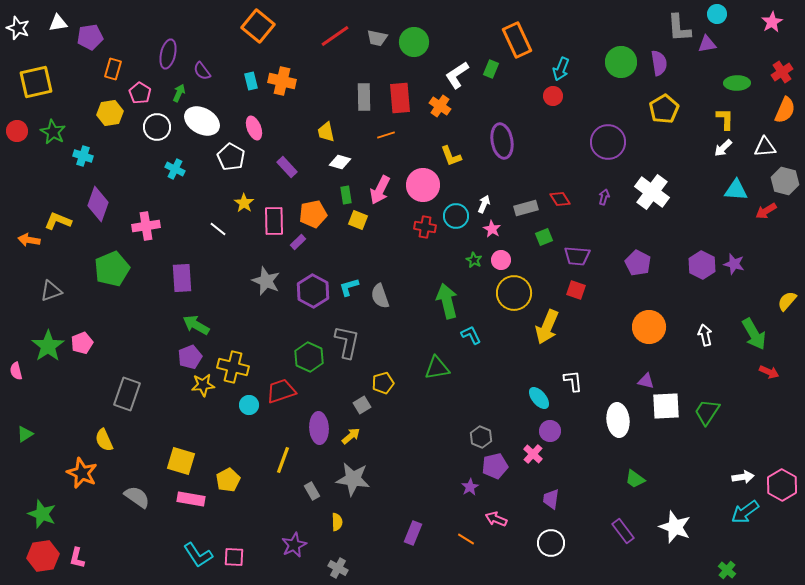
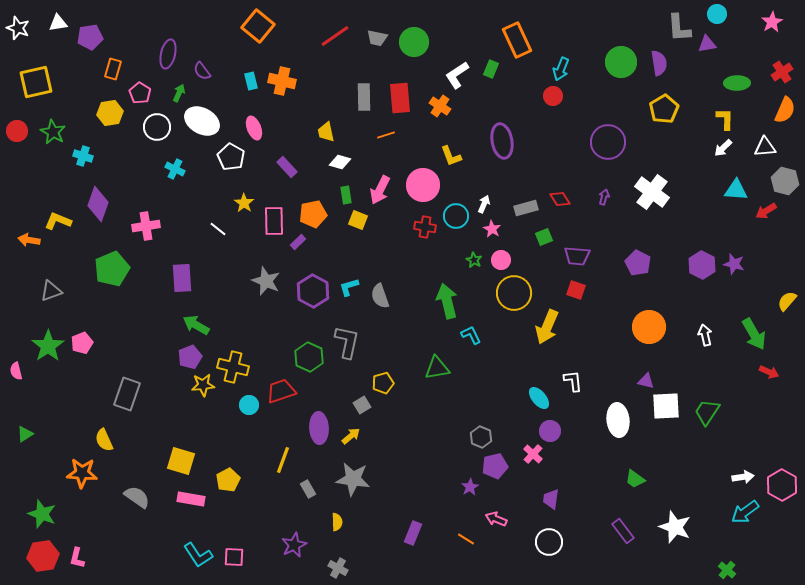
orange star at (82, 473): rotated 20 degrees counterclockwise
gray rectangle at (312, 491): moved 4 px left, 2 px up
white circle at (551, 543): moved 2 px left, 1 px up
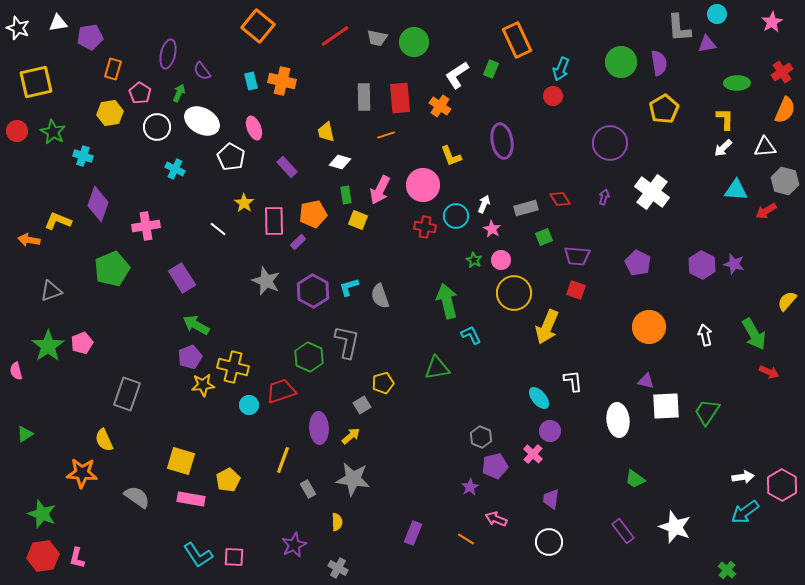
purple circle at (608, 142): moved 2 px right, 1 px down
purple rectangle at (182, 278): rotated 28 degrees counterclockwise
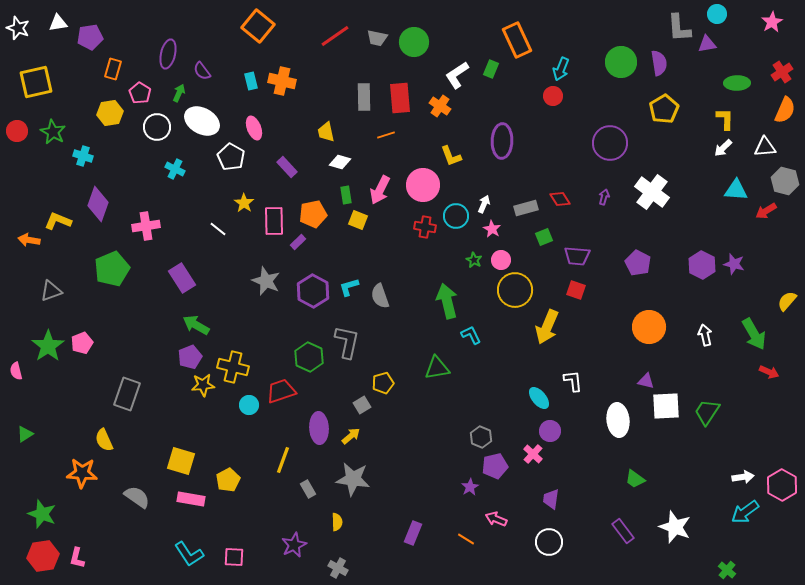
purple ellipse at (502, 141): rotated 12 degrees clockwise
yellow circle at (514, 293): moved 1 px right, 3 px up
cyan L-shape at (198, 555): moved 9 px left, 1 px up
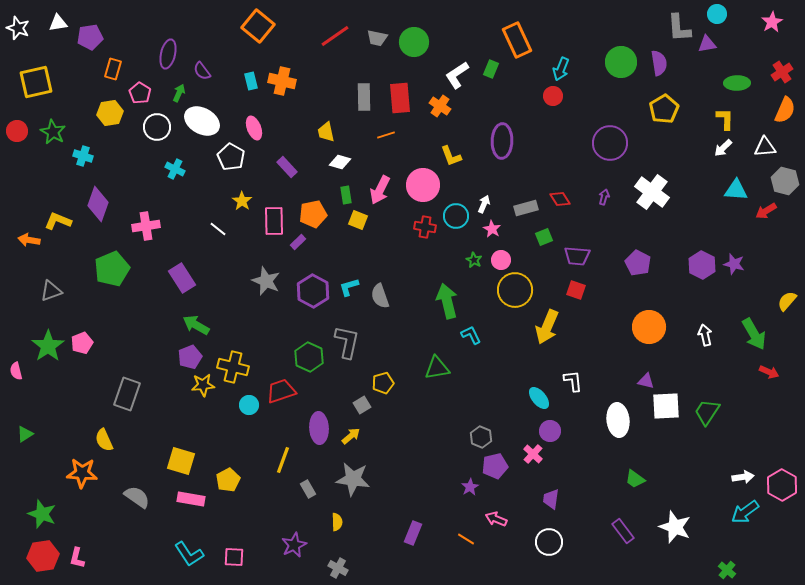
yellow star at (244, 203): moved 2 px left, 2 px up
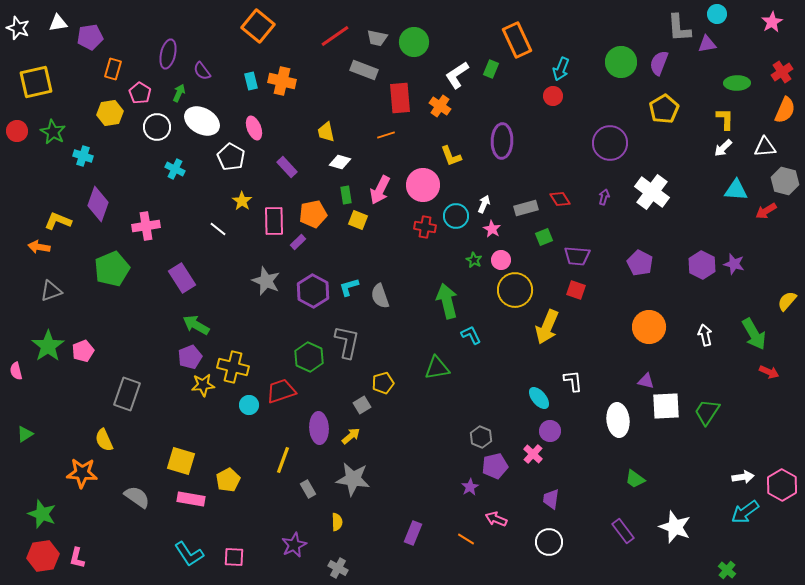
purple semicircle at (659, 63): rotated 150 degrees counterclockwise
gray rectangle at (364, 97): moved 27 px up; rotated 68 degrees counterclockwise
orange arrow at (29, 240): moved 10 px right, 7 px down
purple pentagon at (638, 263): moved 2 px right
pink pentagon at (82, 343): moved 1 px right, 8 px down
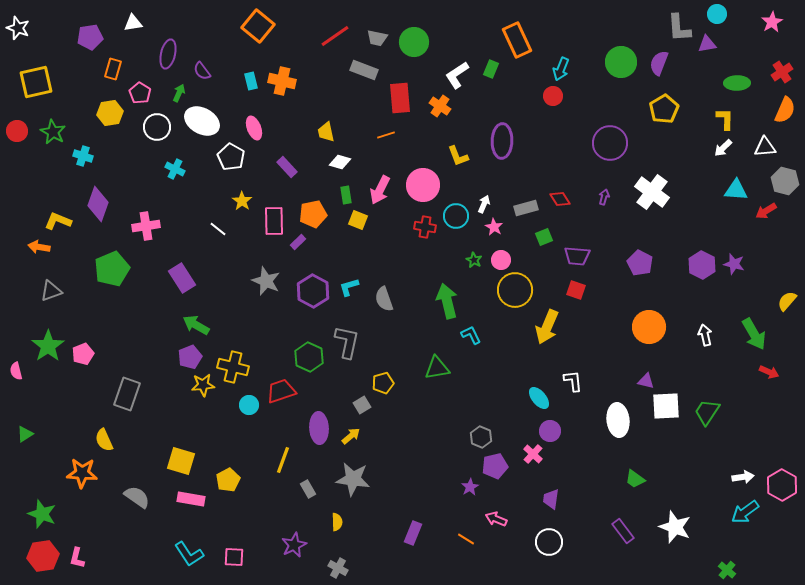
white triangle at (58, 23): moved 75 px right
yellow L-shape at (451, 156): moved 7 px right
pink star at (492, 229): moved 2 px right, 2 px up
gray semicircle at (380, 296): moved 4 px right, 3 px down
pink pentagon at (83, 351): moved 3 px down
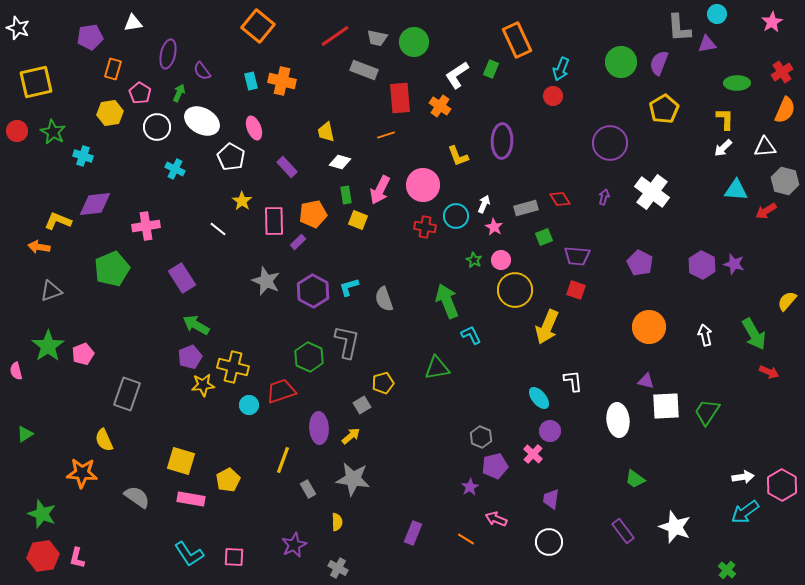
purple diamond at (98, 204): moved 3 px left; rotated 64 degrees clockwise
green arrow at (447, 301): rotated 8 degrees counterclockwise
